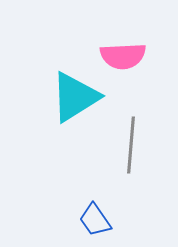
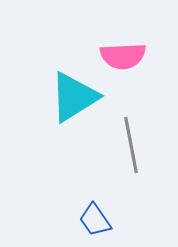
cyan triangle: moved 1 px left
gray line: rotated 16 degrees counterclockwise
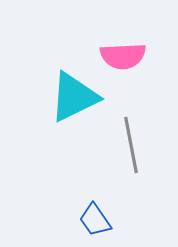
cyan triangle: rotated 6 degrees clockwise
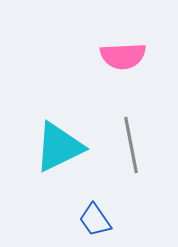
cyan triangle: moved 15 px left, 50 px down
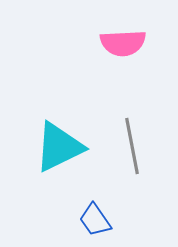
pink semicircle: moved 13 px up
gray line: moved 1 px right, 1 px down
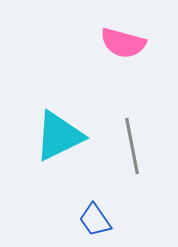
pink semicircle: rotated 18 degrees clockwise
cyan triangle: moved 11 px up
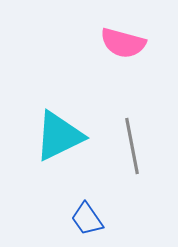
blue trapezoid: moved 8 px left, 1 px up
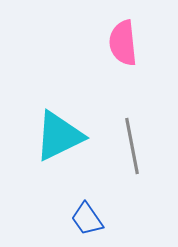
pink semicircle: rotated 69 degrees clockwise
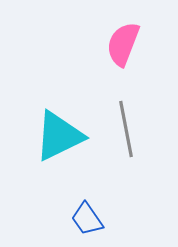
pink semicircle: moved 1 px down; rotated 27 degrees clockwise
gray line: moved 6 px left, 17 px up
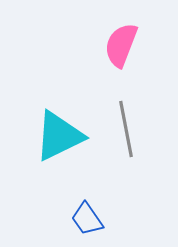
pink semicircle: moved 2 px left, 1 px down
